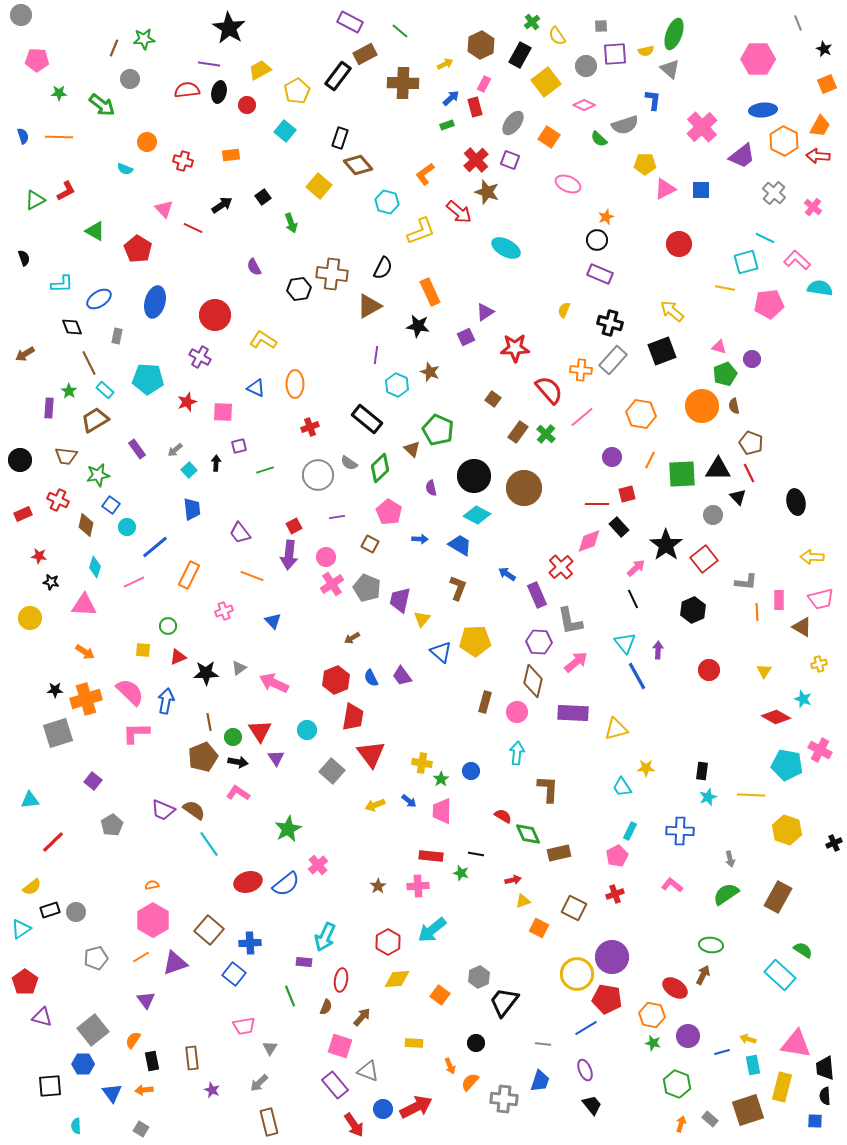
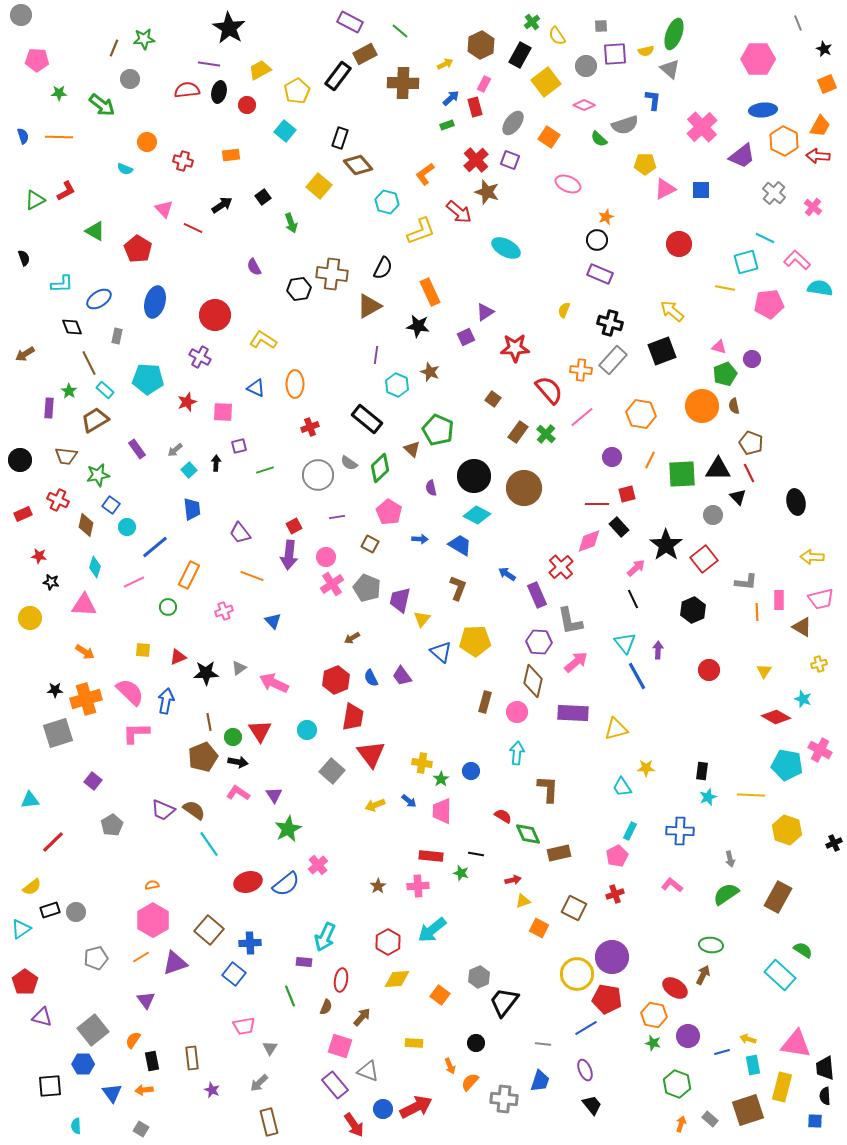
green circle at (168, 626): moved 19 px up
purple triangle at (276, 758): moved 2 px left, 37 px down
orange hexagon at (652, 1015): moved 2 px right
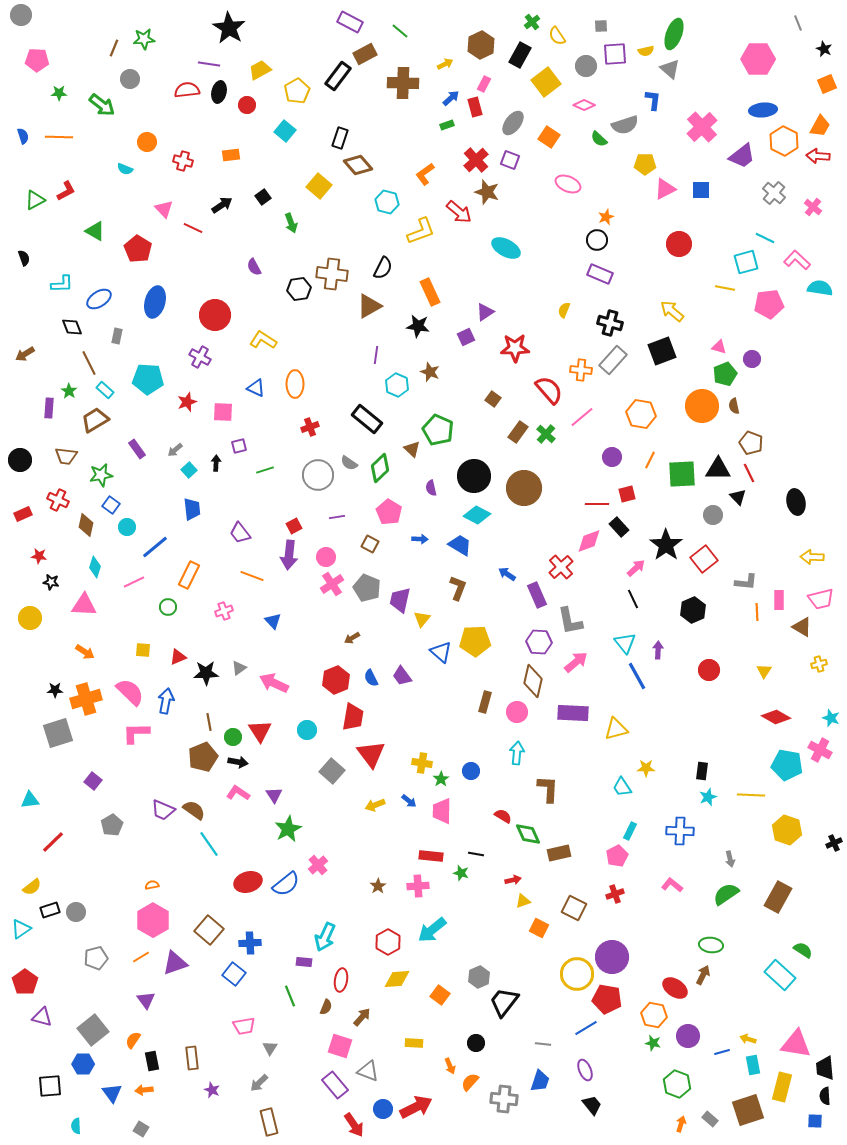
green star at (98, 475): moved 3 px right
cyan star at (803, 699): moved 28 px right, 19 px down
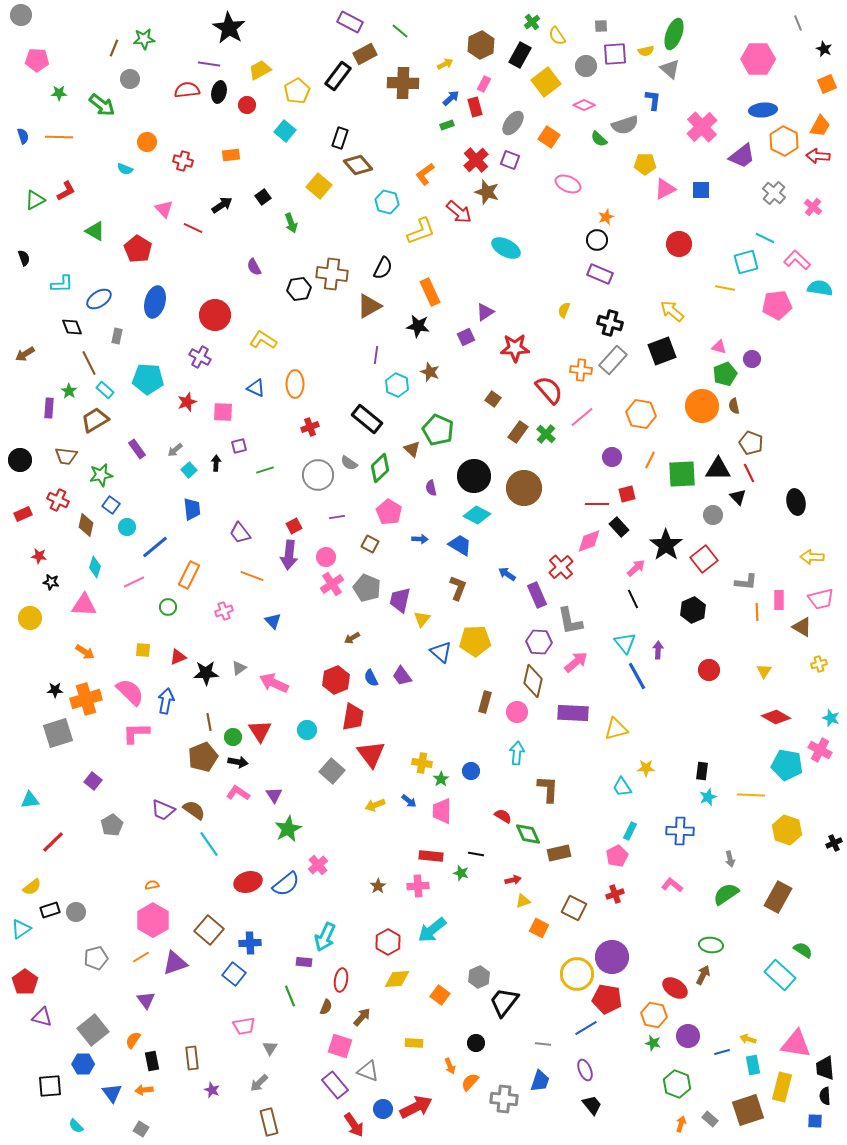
pink pentagon at (769, 304): moved 8 px right, 1 px down
cyan semicircle at (76, 1126): rotated 42 degrees counterclockwise
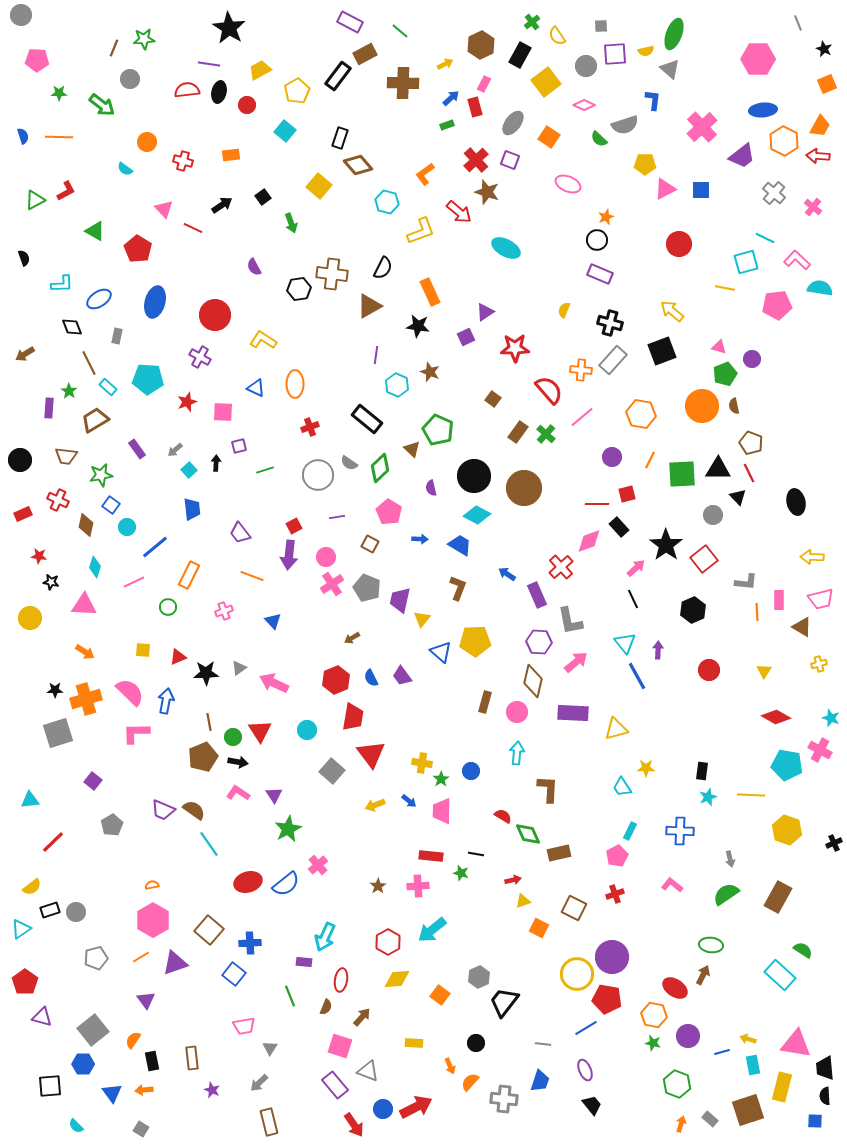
cyan semicircle at (125, 169): rotated 14 degrees clockwise
cyan rectangle at (105, 390): moved 3 px right, 3 px up
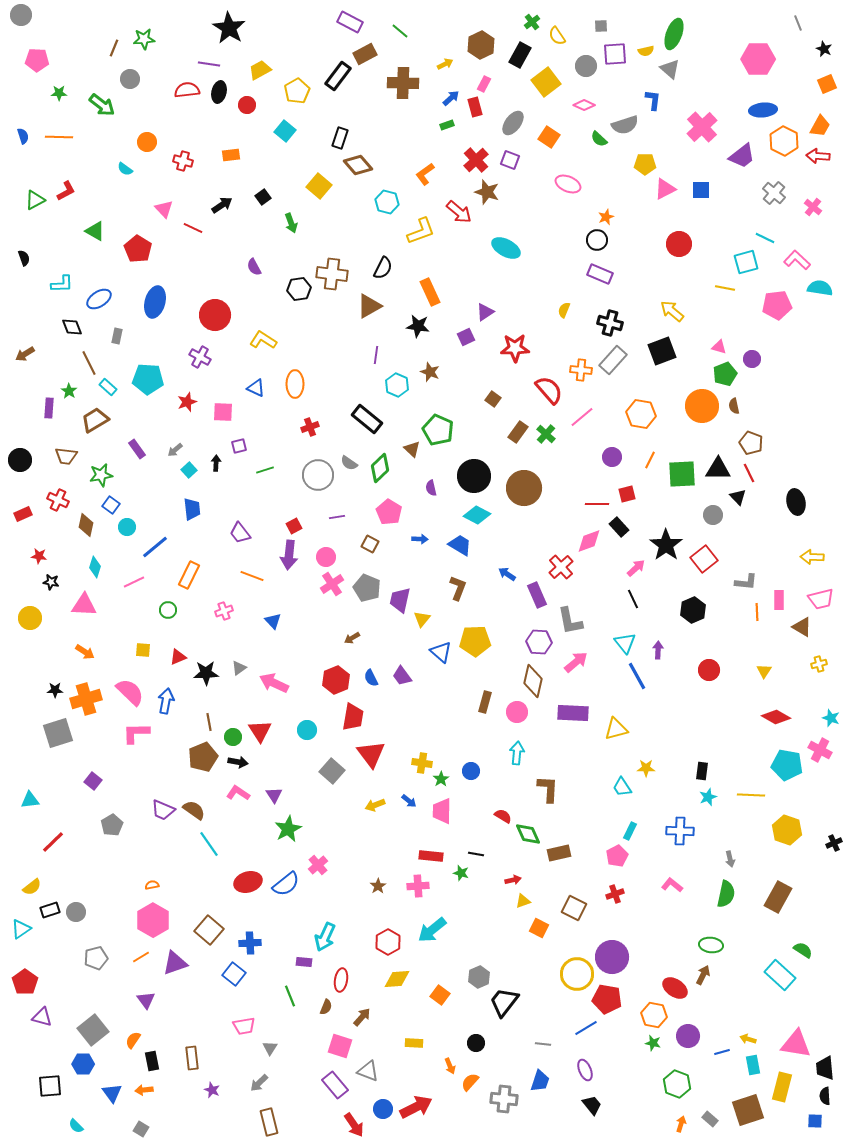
green circle at (168, 607): moved 3 px down
green semicircle at (726, 894): rotated 136 degrees clockwise
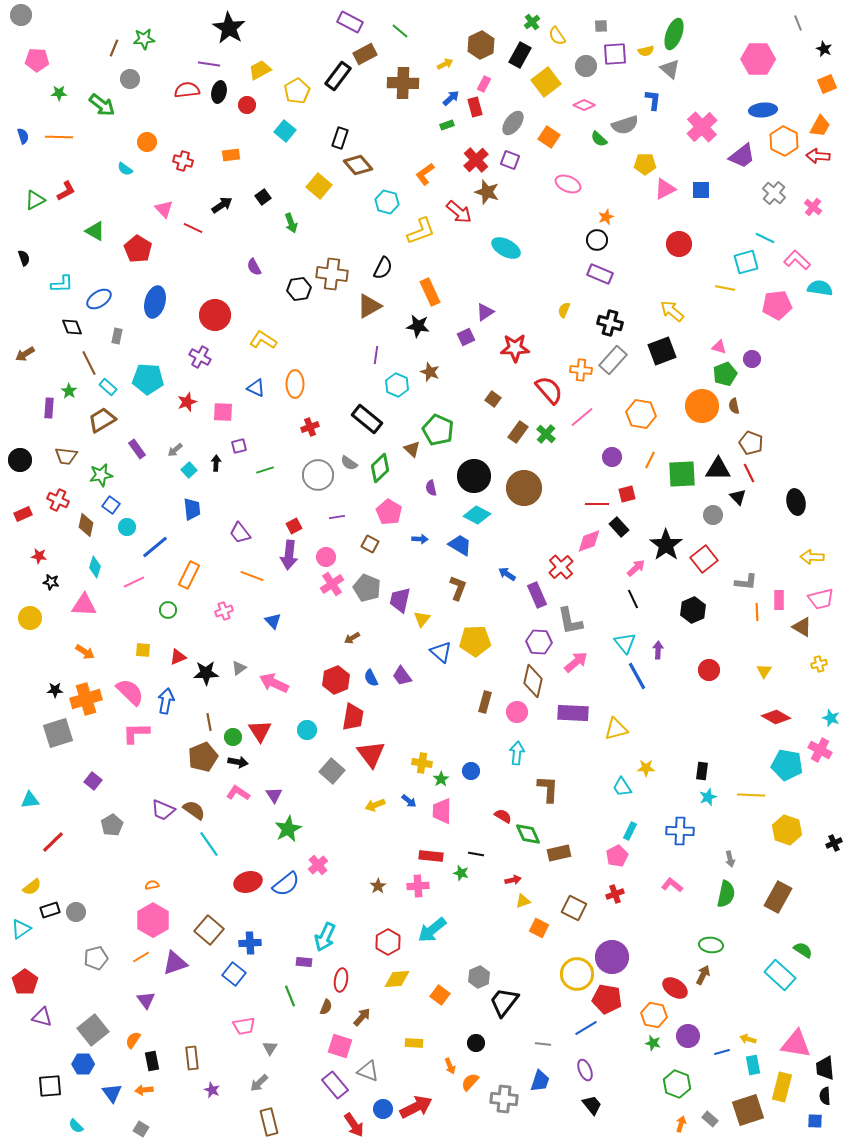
brown trapezoid at (95, 420): moved 7 px right
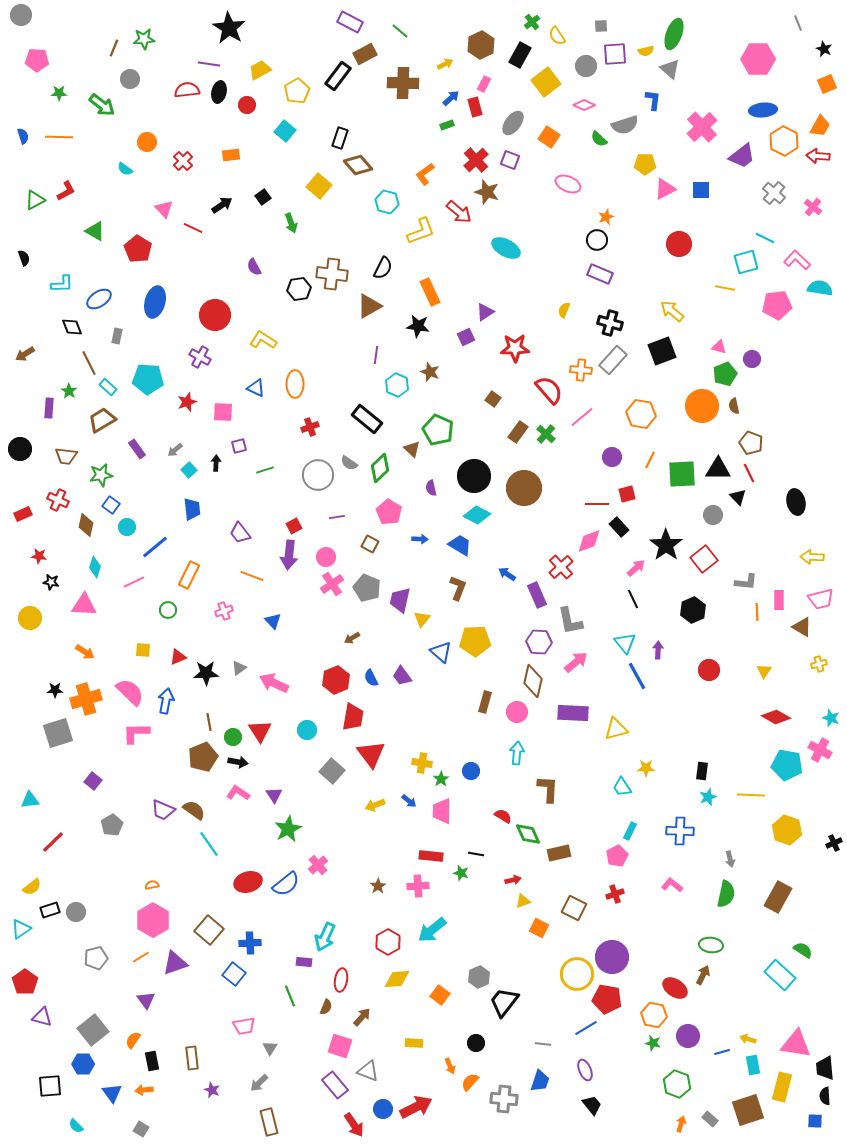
red cross at (183, 161): rotated 30 degrees clockwise
black circle at (20, 460): moved 11 px up
